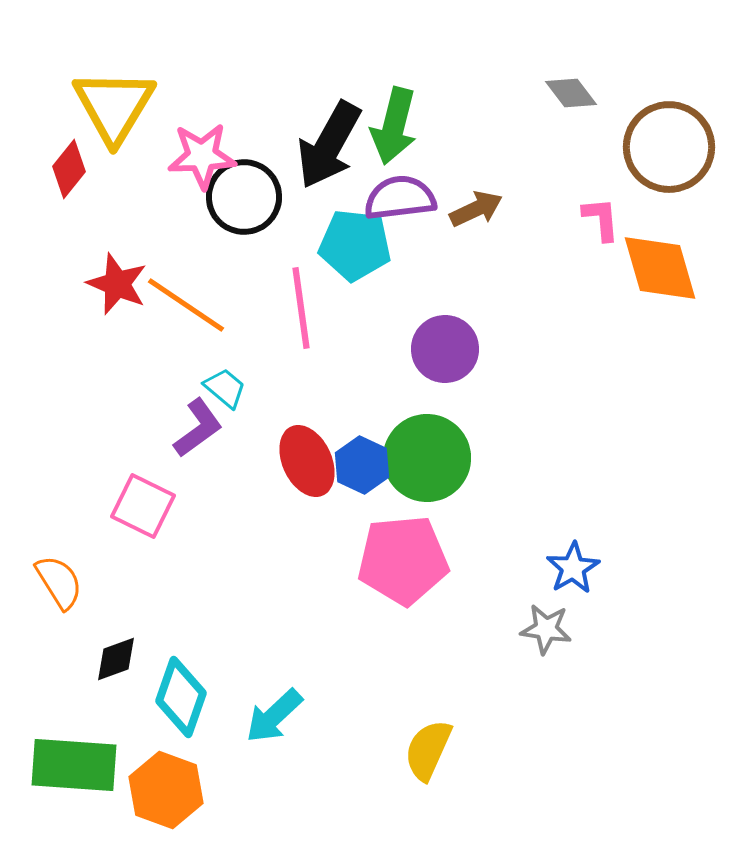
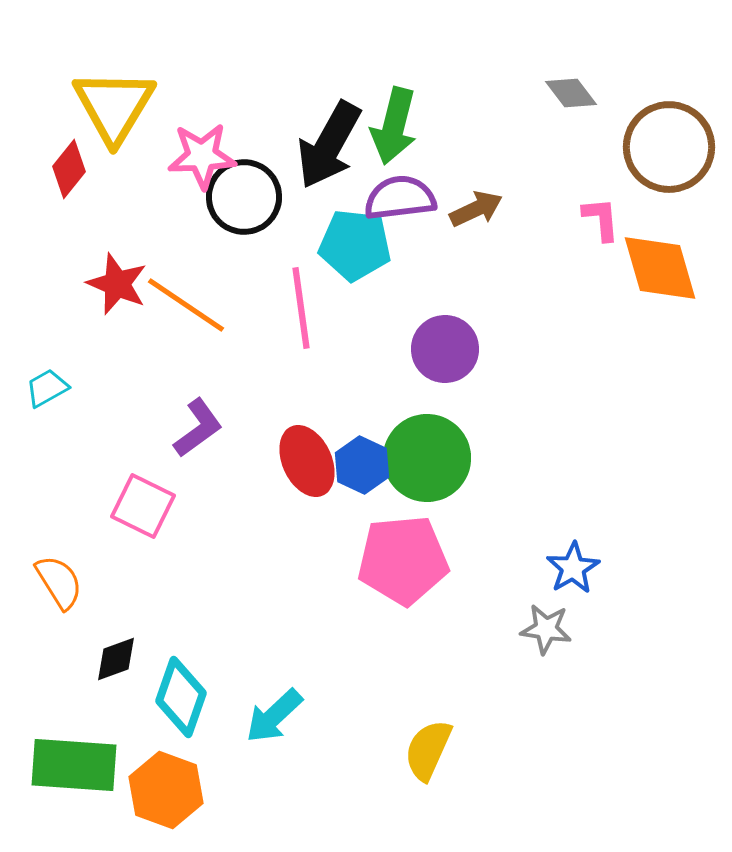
cyan trapezoid: moved 178 px left; rotated 69 degrees counterclockwise
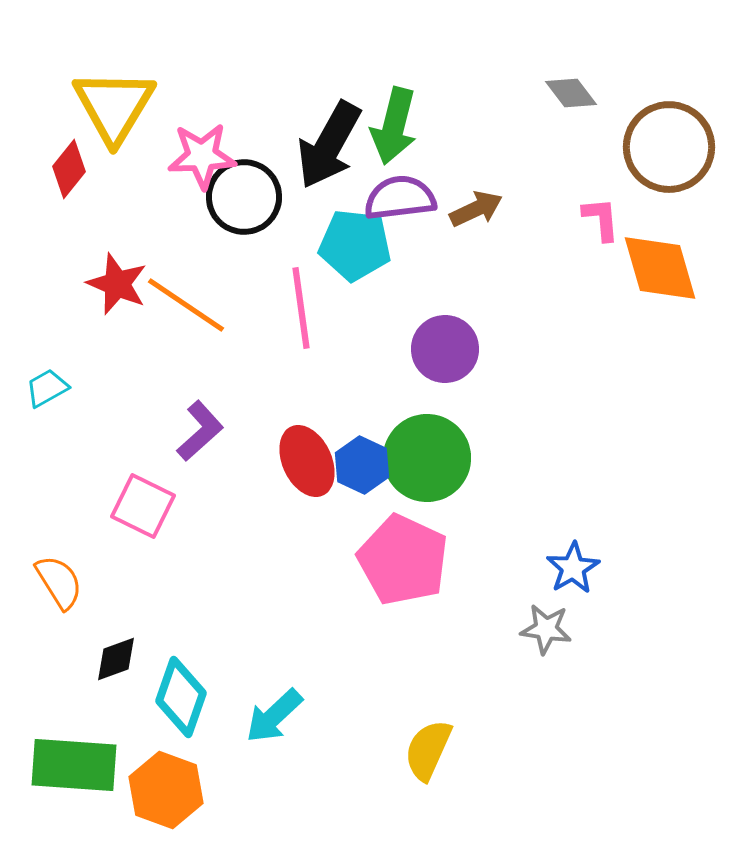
purple L-shape: moved 2 px right, 3 px down; rotated 6 degrees counterclockwise
pink pentagon: rotated 30 degrees clockwise
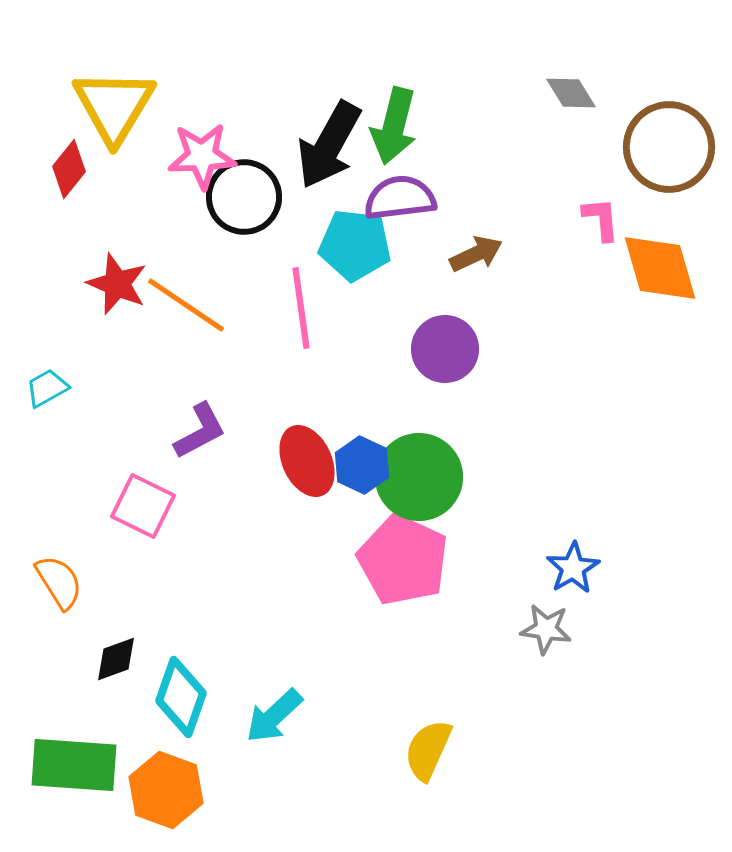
gray diamond: rotated 6 degrees clockwise
brown arrow: moved 45 px down
purple L-shape: rotated 14 degrees clockwise
green circle: moved 8 px left, 19 px down
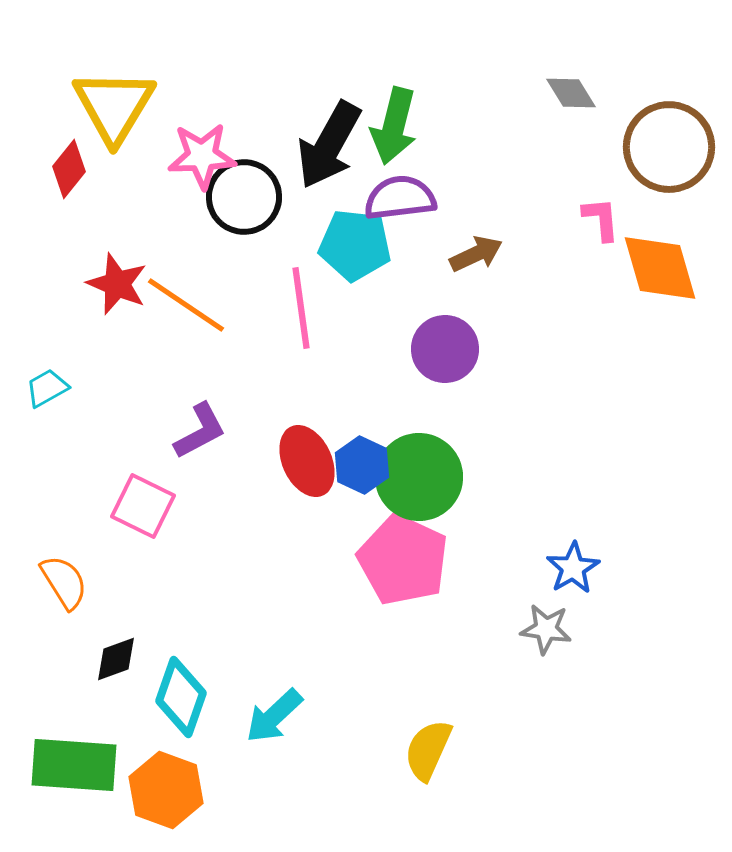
orange semicircle: moved 5 px right
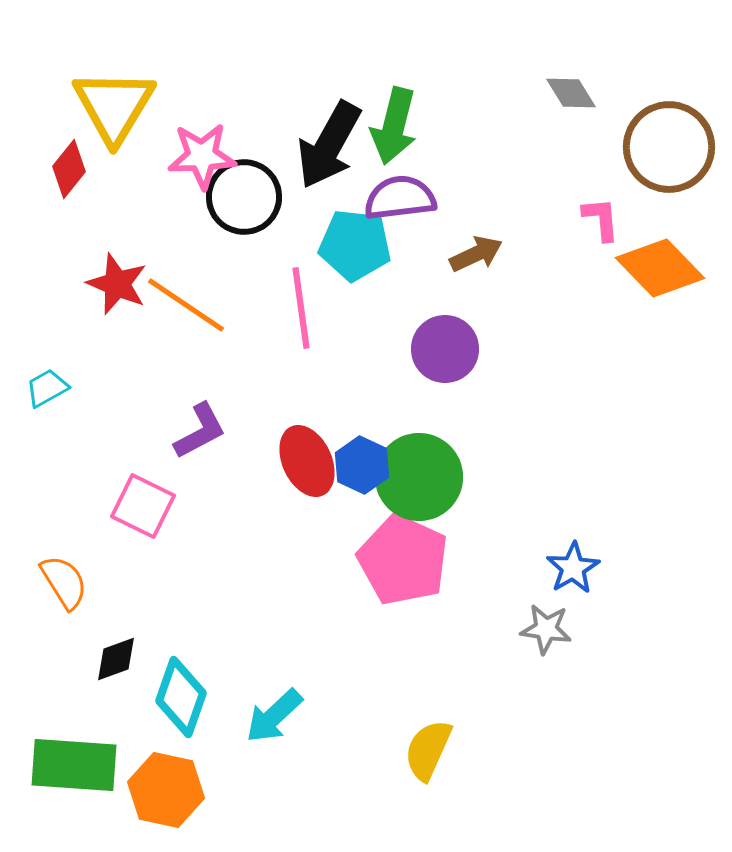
orange diamond: rotated 28 degrees counterclockwise
orange hexagon: rotated 8 degrees counterclockwise
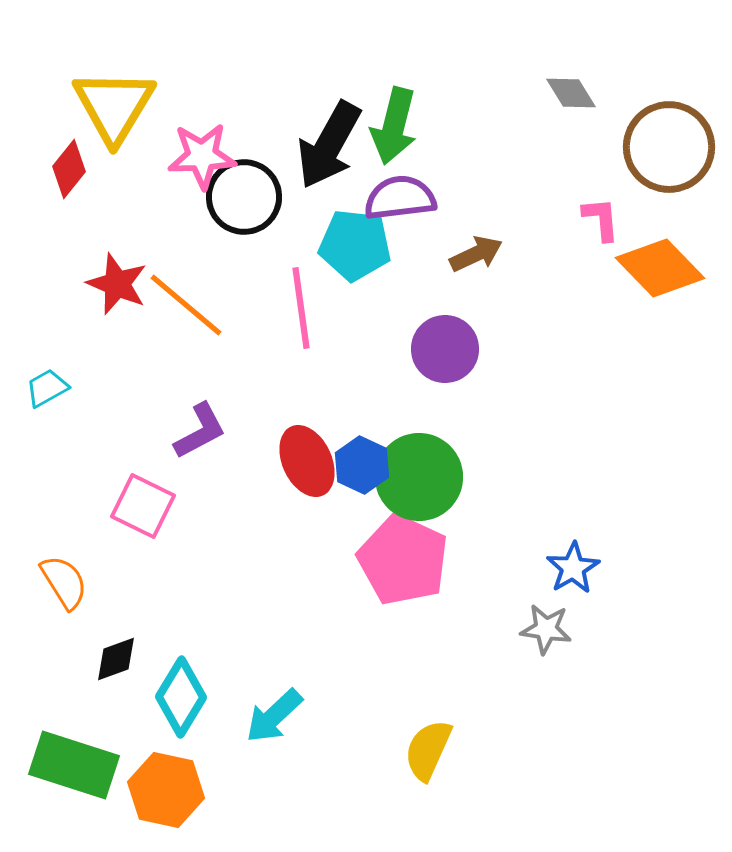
orange line: rotated 6 degrees clockwise
cyan diamond: rotated 12 degrees clockwise
green rectangle: rotated 14 degrees clockwise
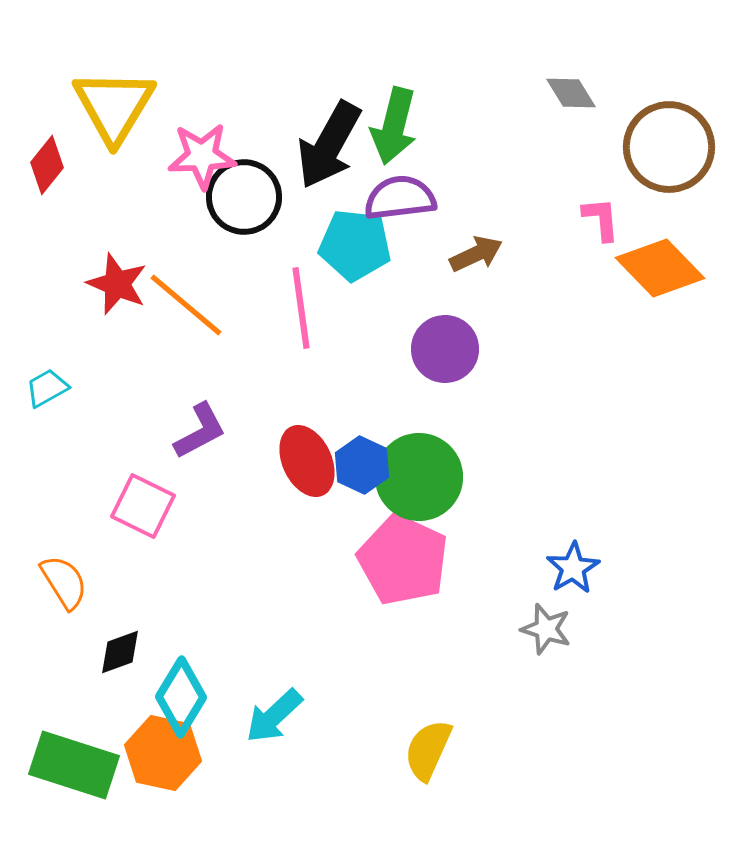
red diamond: moved 22 px left, 4 px up
gray star: rotated 9 degrees clockwise
black diamond: moved 4 px right, 7 px up
orange hexagon: moved 3 px left, 37 px up
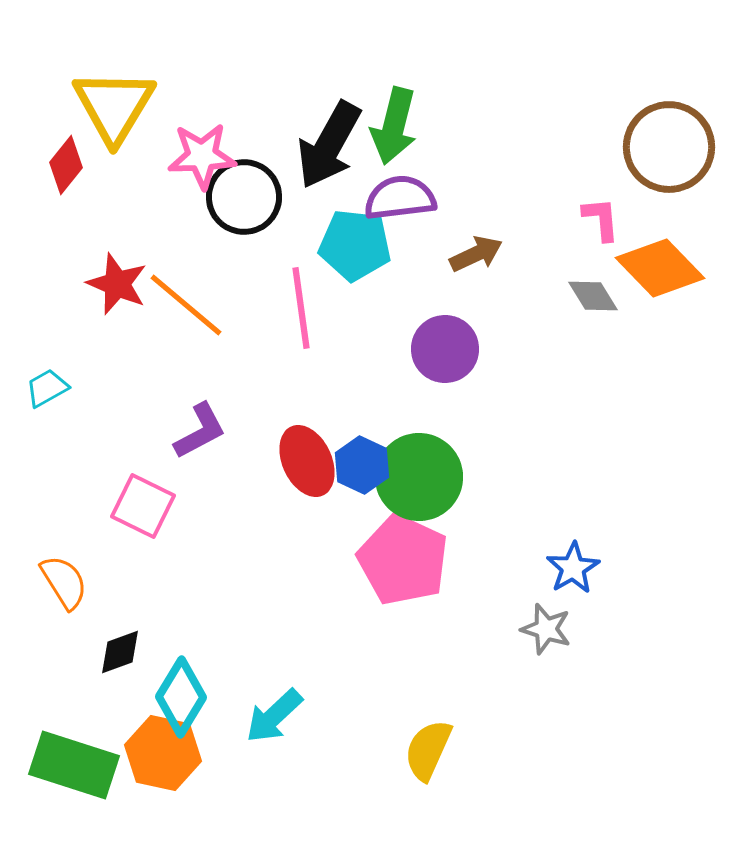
gray diamond: moved 22 px right, 203 px down
red diamond: moved 19 px right
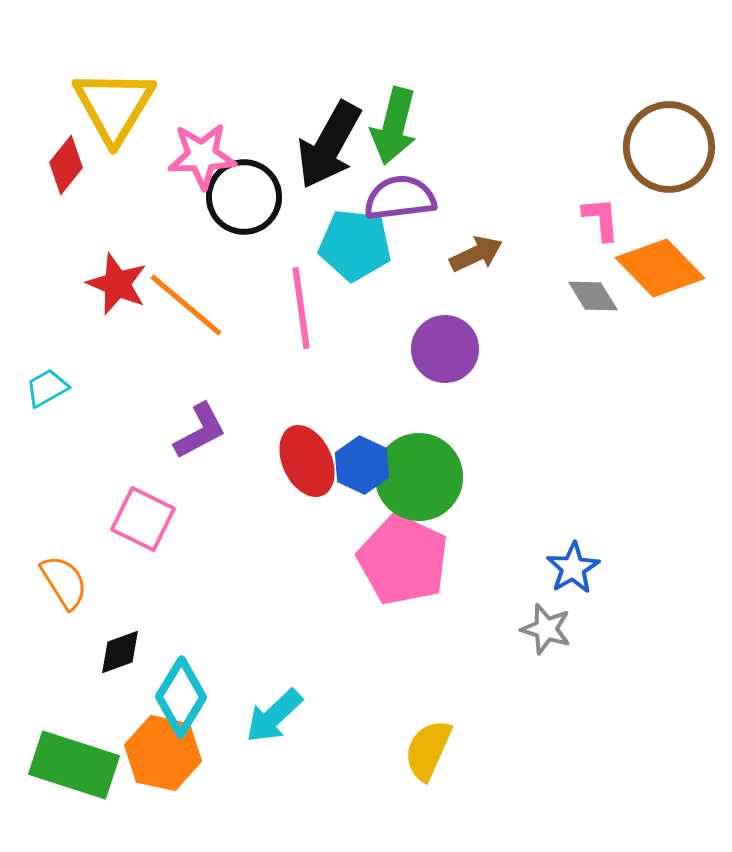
pink square: moved 13 px down
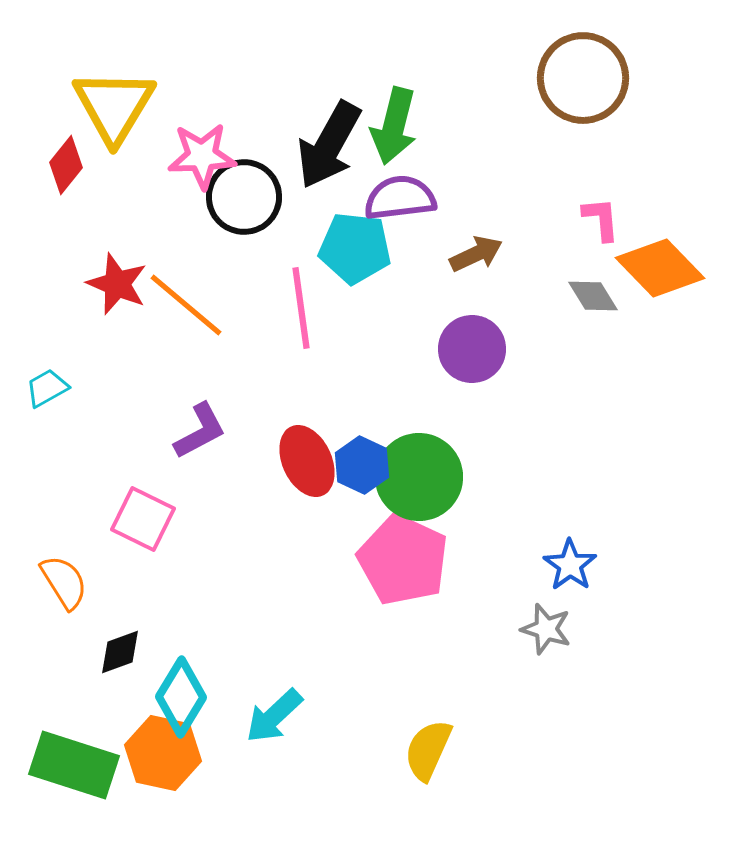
brown circle: moved 86 px left, 69 px up
cyan pentagon: moved 3 px down
purple circle: moved 27 px right
blue star: moved 3 px left, 3 px up; rotated 6 degrees counterclockwise
